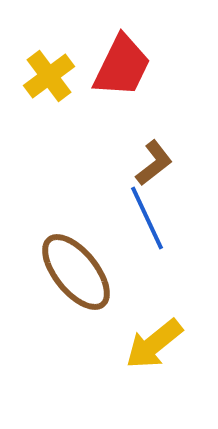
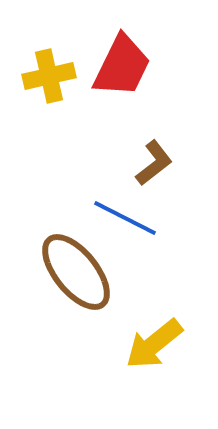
yellow cross: rotated 24 degrees clockwise
blue line: moved 22 px left; rotated 38 degrees counterclockwise
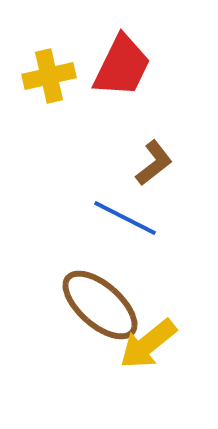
brown ellipse: moved 24 px right, 33 px down; rotated 10 degrees counterclockwise
yellow arrow: moved 6 px left
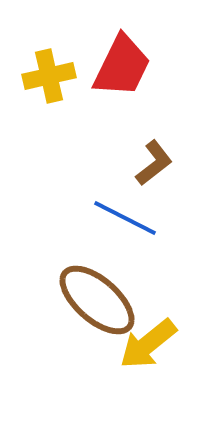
brown ellipse: moved 3 px left, 5 px up
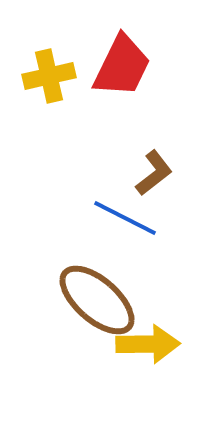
brown L-shape: moved 10 px down
yellow arrow: rotated 142 degrees counterclockwise
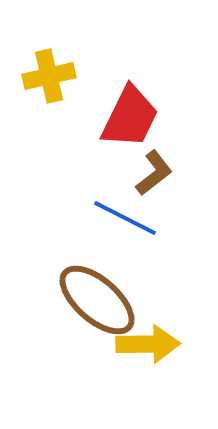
red trapezoid: moved 8 px right, 51 px down
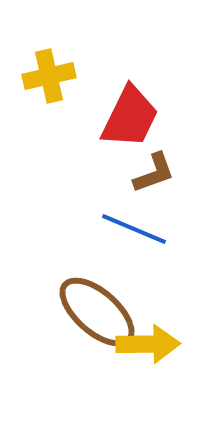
brown L-shape: rotated 18 degrees clockwise
blue line: moved 9 px right, 11 px down; rotated 4 degrees counterclockwise
brown ellipse: moved 12 px down
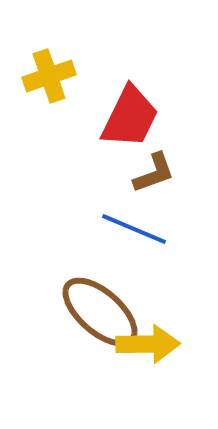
yellow cross: rotated 6 degrees counterclockwise
brown ellipse: moved 3 px right
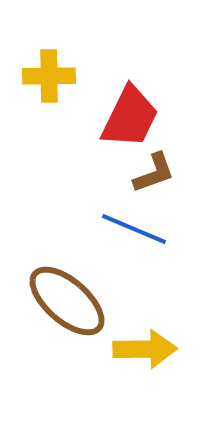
yellow cross: rotated 18 degrees clockwise
brown ellipse: moved 33 px left, 11 px up
yellow arrow: moved 3 px left, 5 px down
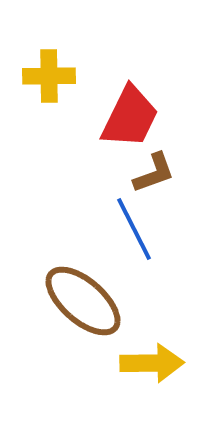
blue line: rotated 40 degrees clockwise
brown ellipse: moved 16 px right
yellow arrow: moved 7 px right, 14 px down
